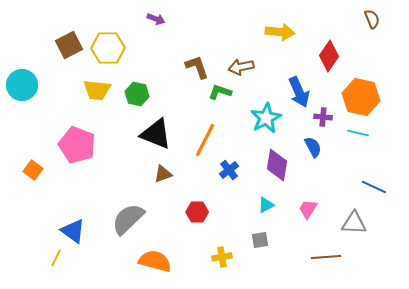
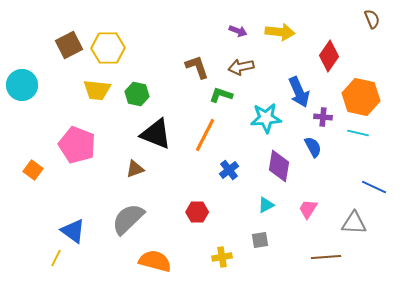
purple arrow: moved 82 px right, 12 px down
green L-shape: moved 1 px right, 3 px down
cyan star: rotated 24 degrees clockwise
orange line: moved 5 px up
purple diamond: moved 2 px right, 1 px down
brown triangle: moved 28 px left, 5 px up
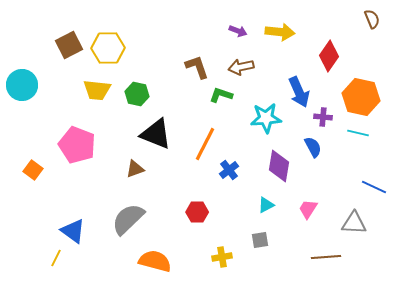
orange line: moved 9 px down
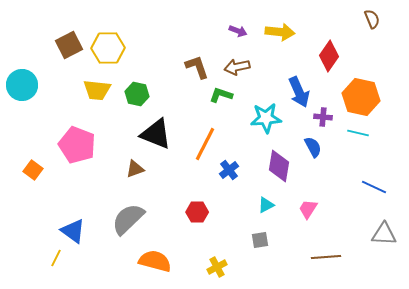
brown arrow: moved 4 px left
gray triangle: moved 30 px right, 11 px down
yellow cross: moved 5 px left, 10 px down; rotated 18 degrees counterclockwise
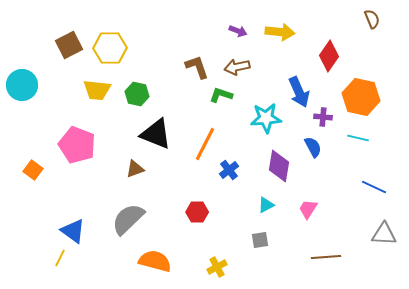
yellow hexagon: moved 2 px right
cyan line: moved 5 px down
yellow line: moved 4 px right
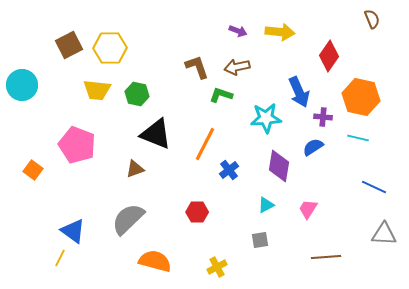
blue semicircle: rotated 95 degrees counterclockwise
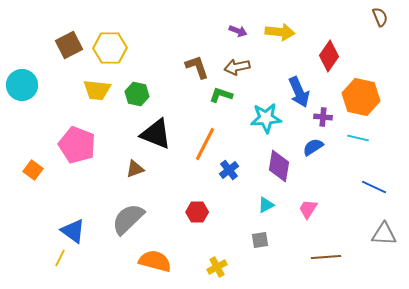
brown semicircle: moved 8 px right, 2 px up
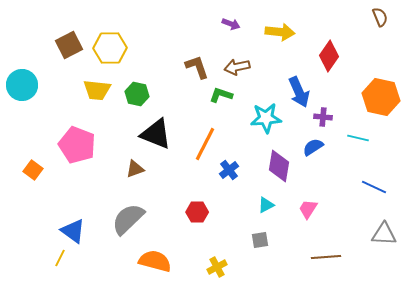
purple arrow: moved 7 px left, 7 px up
orange hexagon: moved 20 px right
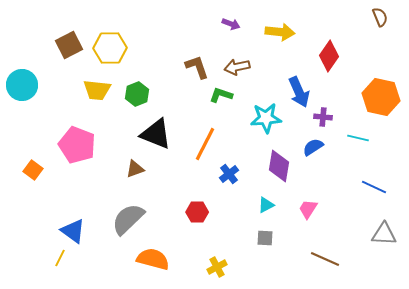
green hexagon: rotated 25 degrees clockwise
blue cross: moved 4 px down
gray square: moved 5 px right, 2 px up; rotated 12 degrees clockwise
brown line: moved 1 px left, 2 px down; rotated 28 degrees clockwise
orange semicircle: moved 2 px left, 2 px up
